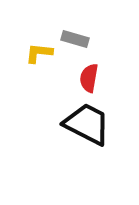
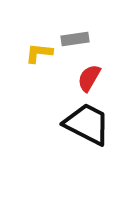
gray rectangle: rotated 24 degrees counterclockwise
red semicircle: rotated 20 degrees clockwise
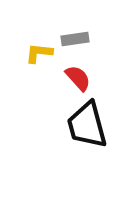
red semicircle: moved 11 px left; rotated 108 degrees clockwise
black trapezoid: moved 1 px down; rotated 132 degrees counterclockwise
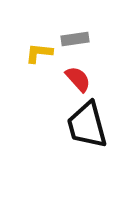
red semicircle: moved 1 px down
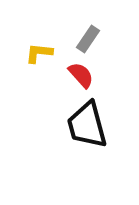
gray rectangle: moved 13 px right; rotated 48 degrees counterclockwise
red semicircle: moved 3 px right, 4 px up
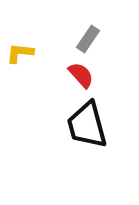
yellow L-shape: moved 19 px left
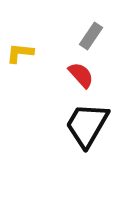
gray rectangle: moved 3 px right, 3 px up
black trapezoid: rotated 45 degrees clockwise
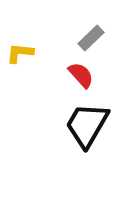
gray rectangle: moved 2 px down; rotated 12 degrees clockwise
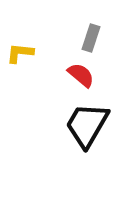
gray rectangle: rotated 28 degrees counterclockwise
red semicircle: rotated 8 degrees counterclockwise
